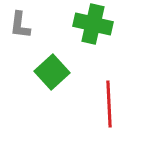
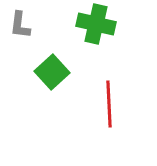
green cross: moved 3 px right
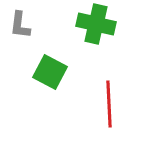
green square: moved 2 px left; rotated 20 degrees counterclockwise
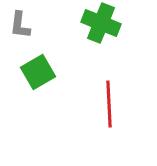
green cross: moved 5 px right, 1 px up; rotated 9 degrees clockwise
green square: moved 12 px left; rotated 32 degrees clockwise
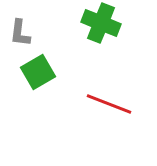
gray L-shape: moved 8 px down
red line: rotated 66 degrees counterclockwise
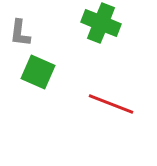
green square: rotated 36 degrees counterclockwise
red line: moved 2 px right
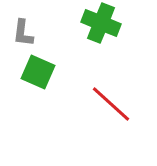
gray L-shape: moved 3 px right
red line: rotated 21 degrees clockwise
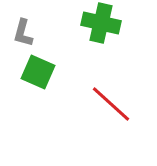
green cross: rotated 9 degrees counterclockwise
gray L-shape: rotated 8 degrees clockwise
